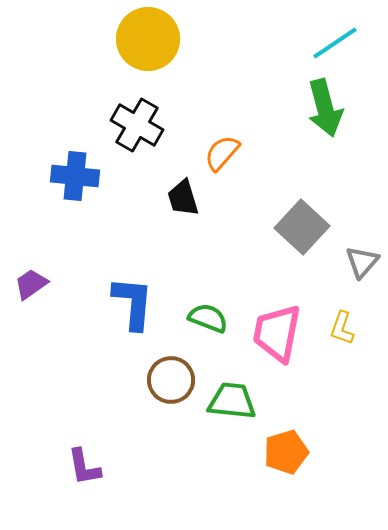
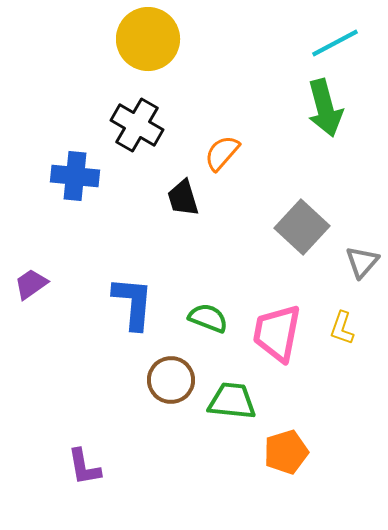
cyan line: rotated 6 degrees clockwise
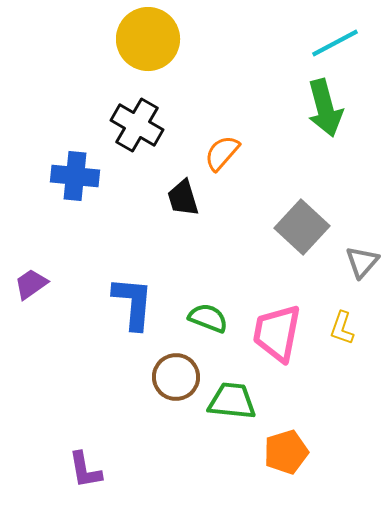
brown circle: moved 5 px right, 3 px up
purple L-shape: moved 1 px right, 3 px down
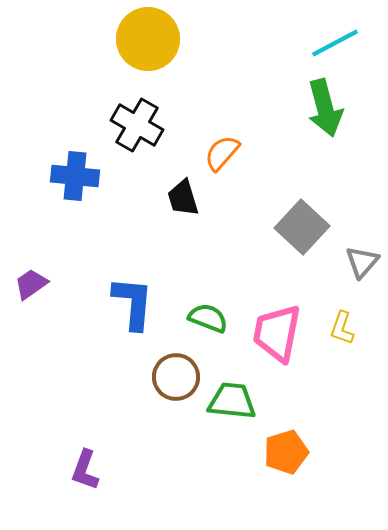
purple L-shape: rotated 30 degrees clockwise
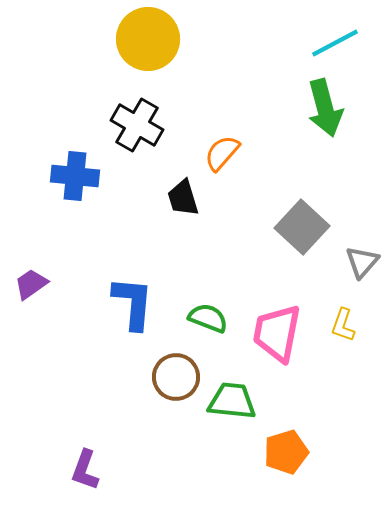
yellow L-shape: moved 1 px right, 3 px up
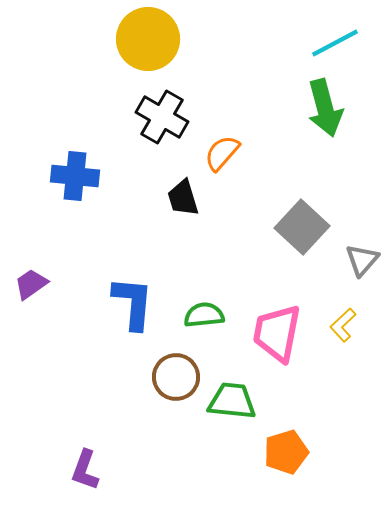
black cross: moved 25 px right, 8 px up
gray triangle: moved 2 px up
green semicircle: moved 4 px left, 3 px up; rotated 27 degrees counterclockwise
yellow L-shape: rotated 28 degrees clockwise
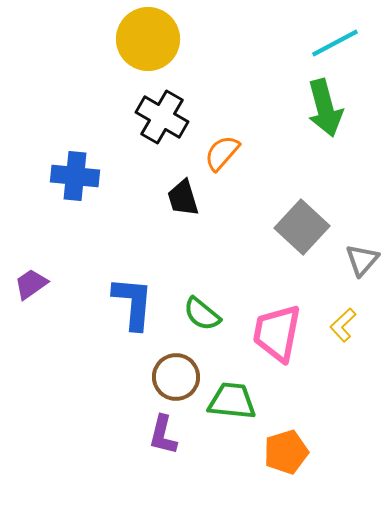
green semicircle: moved 2 px left, 1 px up; rotated 135 degrees counterclockwise
purple L-shape: moved 78 px right, 35 px up; rotated 6 degrees counterclockwise
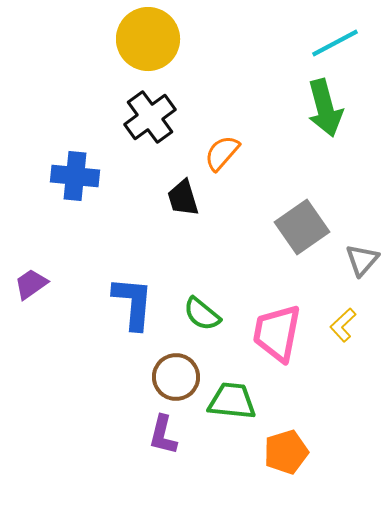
black cross: moved 12 px left; rotated 24 degrees clockwise
gray square: rotated 12 degrees clockwise
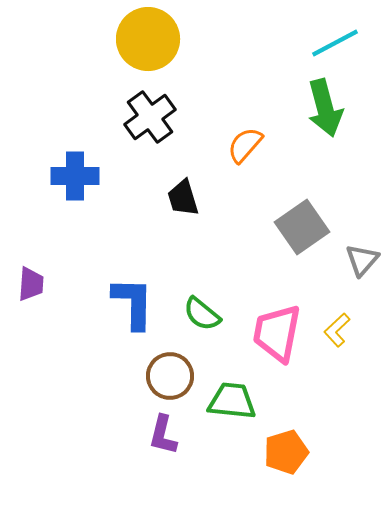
orange semicircle: moved 23 px right, 8 px up
blue cross: rotated 6 degrees counterclockwise
purple trapezoid: rotated 129 degrees clockwise
blue L-shape: rotated 4 degrees counterclockwise
yellow L-shape: moved 6 px left, 5 px down
brown circle: moved 6 px left, 1 px up
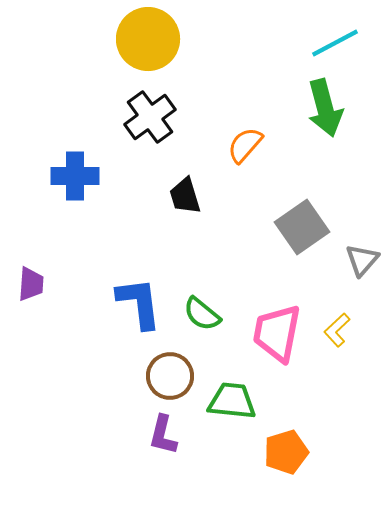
black trapezoid: moved 2 px right, 2 px up
blue L-shape: moved 6 px right; rotated 8 degrees counterclockwise
